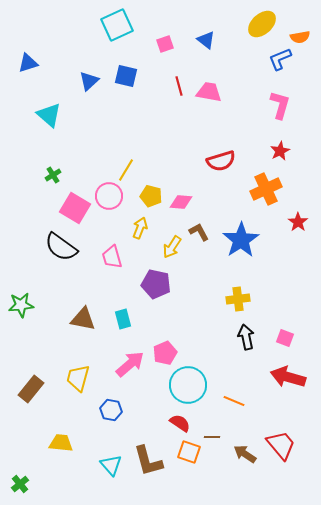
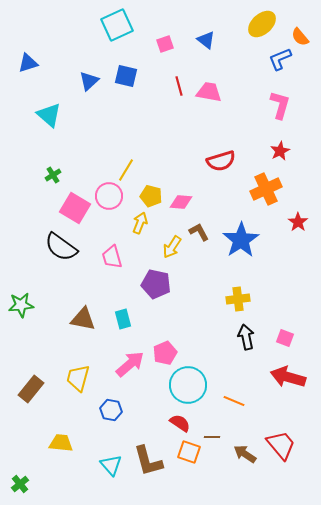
orange semicircle at (300, 37): rotated 60 degrees clockwise
yellow arrow at (140, 228): moved 5 px up
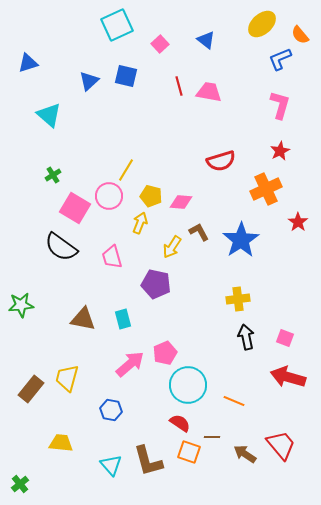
orange semicircle at (300, 37): moved 2 px up
pink square at (165, 44): moved 5 px left; rotated 24 degrees counterclockwise
yellow trapezoid at (78, 378): moved 11 px left
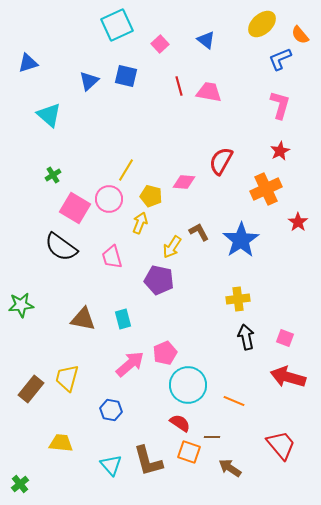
red semicircle at (221, 161): rotated 136 degrees clockwise
pink circle at (109, 196): moved 3 px down
pink diamond at (181, 202): moved 3 px right, 20 px up
purple pentagon at (156, 284): moved 3 px right, 4 px up
brown arrow at (245, 454): moved 15 px left, 14 px down
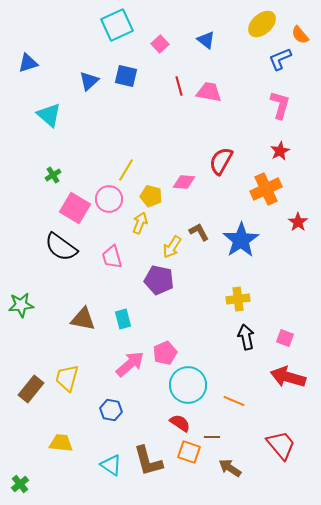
cyan triangle at (111, 465): rotated 15 degrees counterclockwise
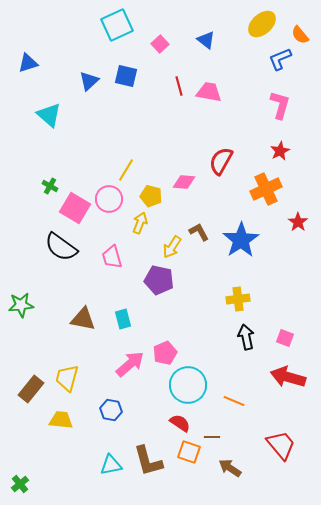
green cross at (53, 175): moved 3 px left, 11 px down; rotated 28 degrees counterclockwise
yellow trapezoid at (61, 443): moved 23 px up
cyan triangle at (111, 465): rotated 45 degrees counterclockwise
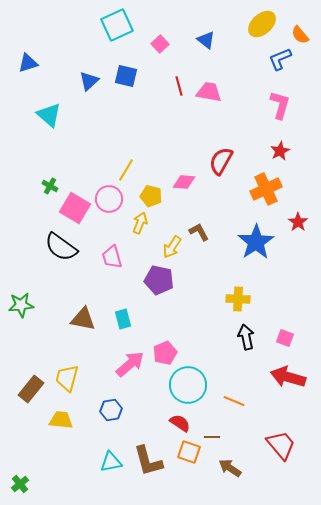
blue star at (241, 240): moved 15 px right, 2 px down
yellow cross at (238, 299): rotated 10 degrees clockwise
blue hexagon at (111, 410): rotated 20 degrees counterclockwise
cyan triangle at (111, 465): moved 3 px up
